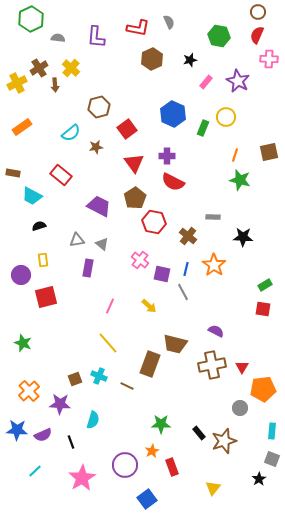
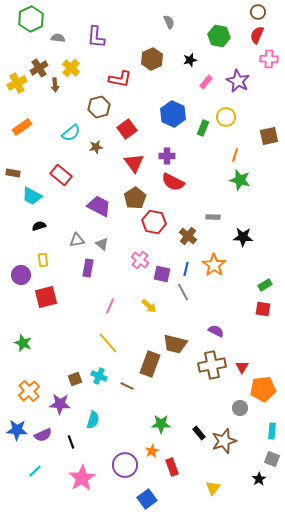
red L-shape at (138, 28): moved 18 px left, 51 px down
brown square at (269, 152): moved 16 px up
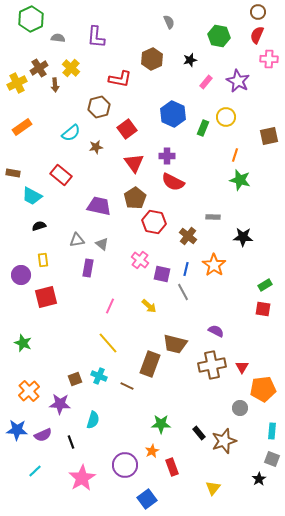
purple trapezoid at (99, 206): rotated 15 degrees counterclockwise
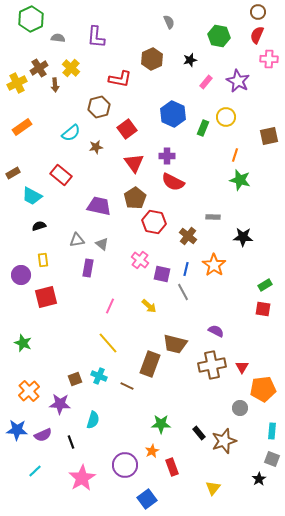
brown rectangle at (13, 173): rotated 40 degrees counterclockwise
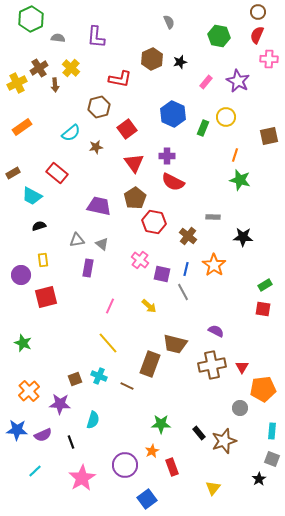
black star at (190, 60): moved 10 px left, 2 px down
red rectangle at (61, 175): moved 4 px left, 2 px up
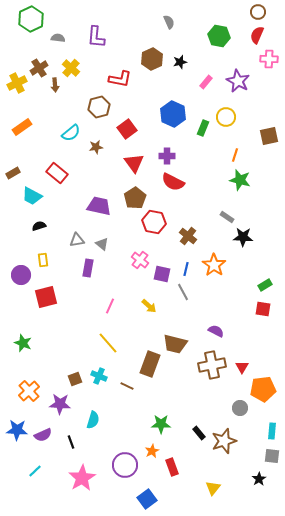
gray rectangle at (213, 217): moved 14 px right; rotated 32 degrees clockwise
gray square at (272, 459): moved 3 px up; rotated 14 degrees counterclockwise
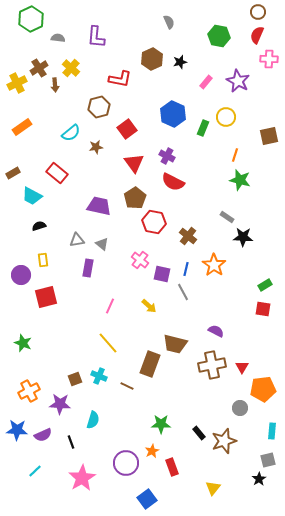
purple cross at (167, 156): rotated 28 degrees clockwise
orange cross at (29, 391): rotated 15 degrees clockwise
gray square at (272, 456): moved 4 px left, 4 px down; rotated 21 degrees counterclockwise
purple circle at (125, 465): moved 1 px right, 2 px up
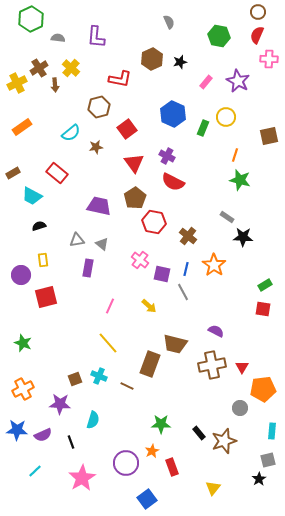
orange cross at (29, 391): moved 6 px left, 2 px up
